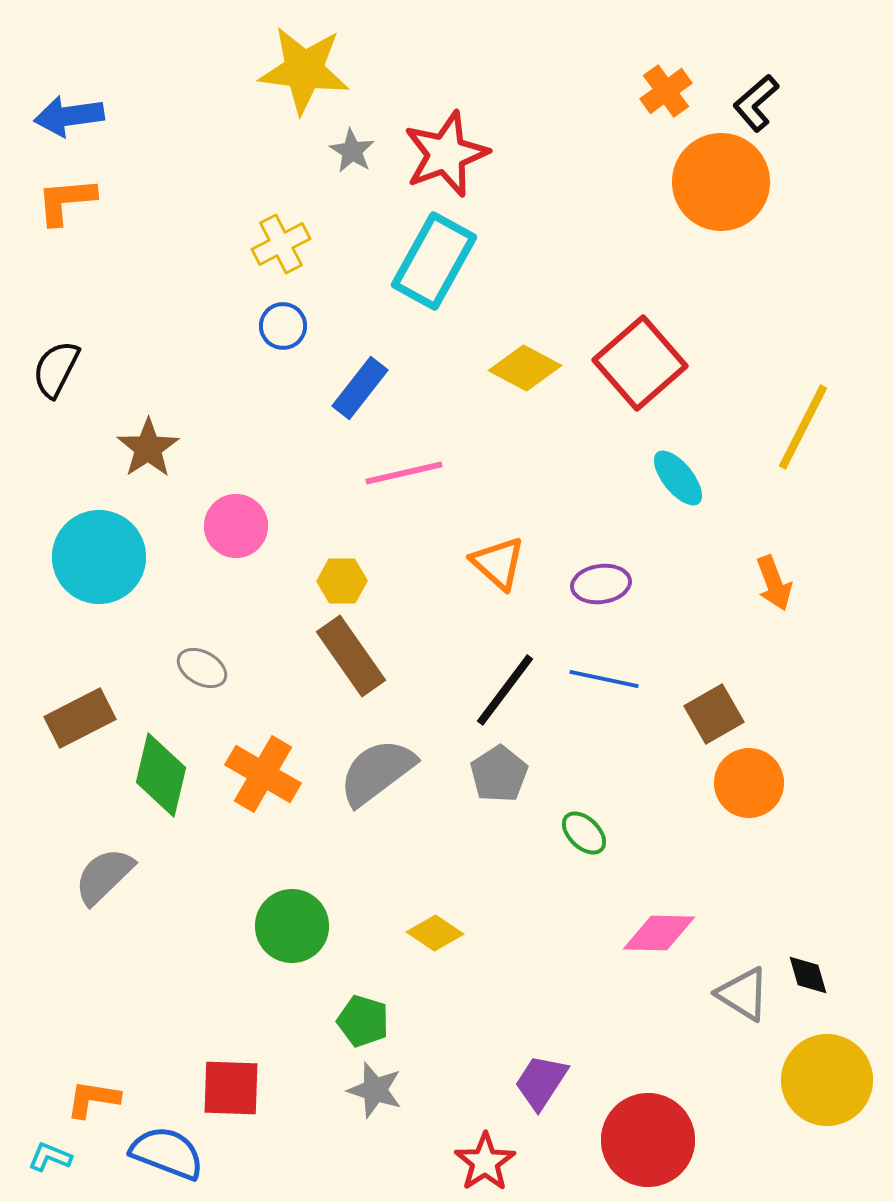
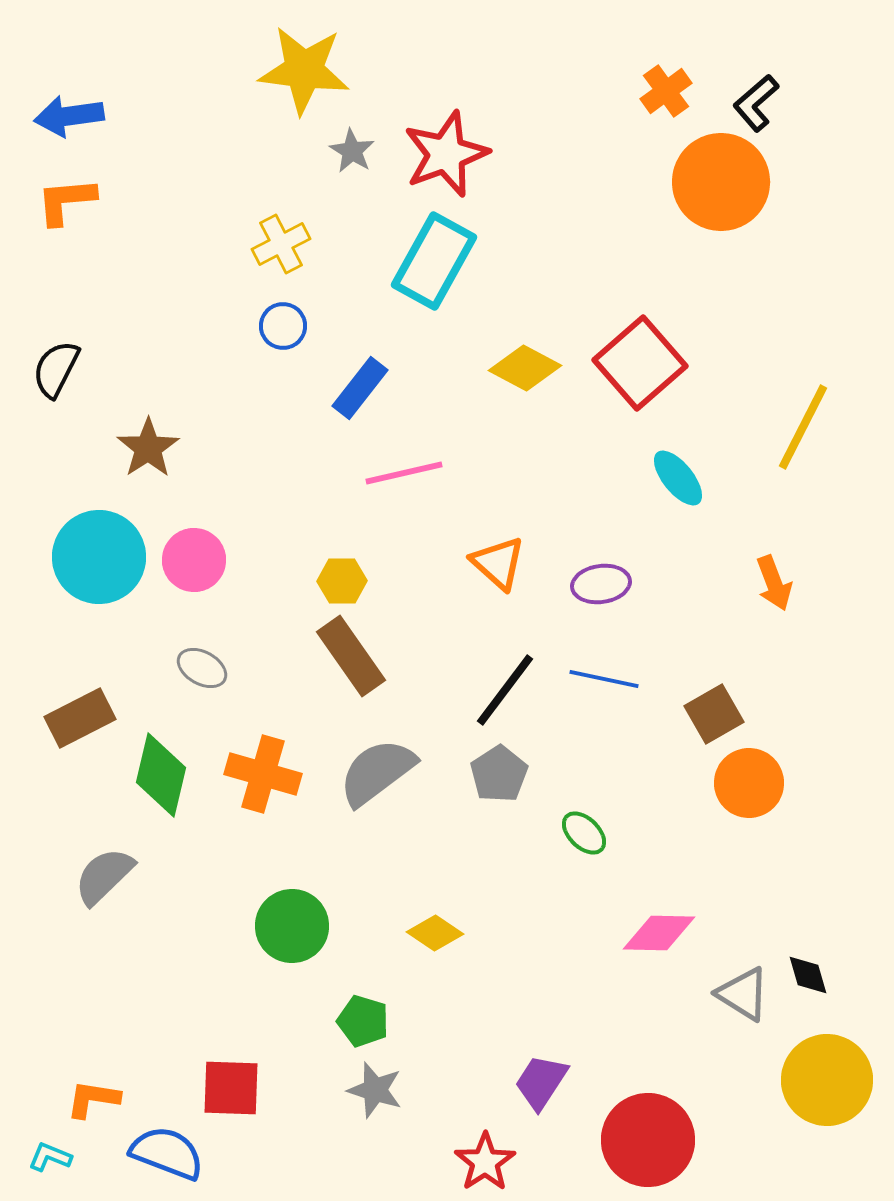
pink circle at (236, 526): moved 42 px left, 34 px down
orange cross at (263, 774): rotated 14 degrees counterclockwise
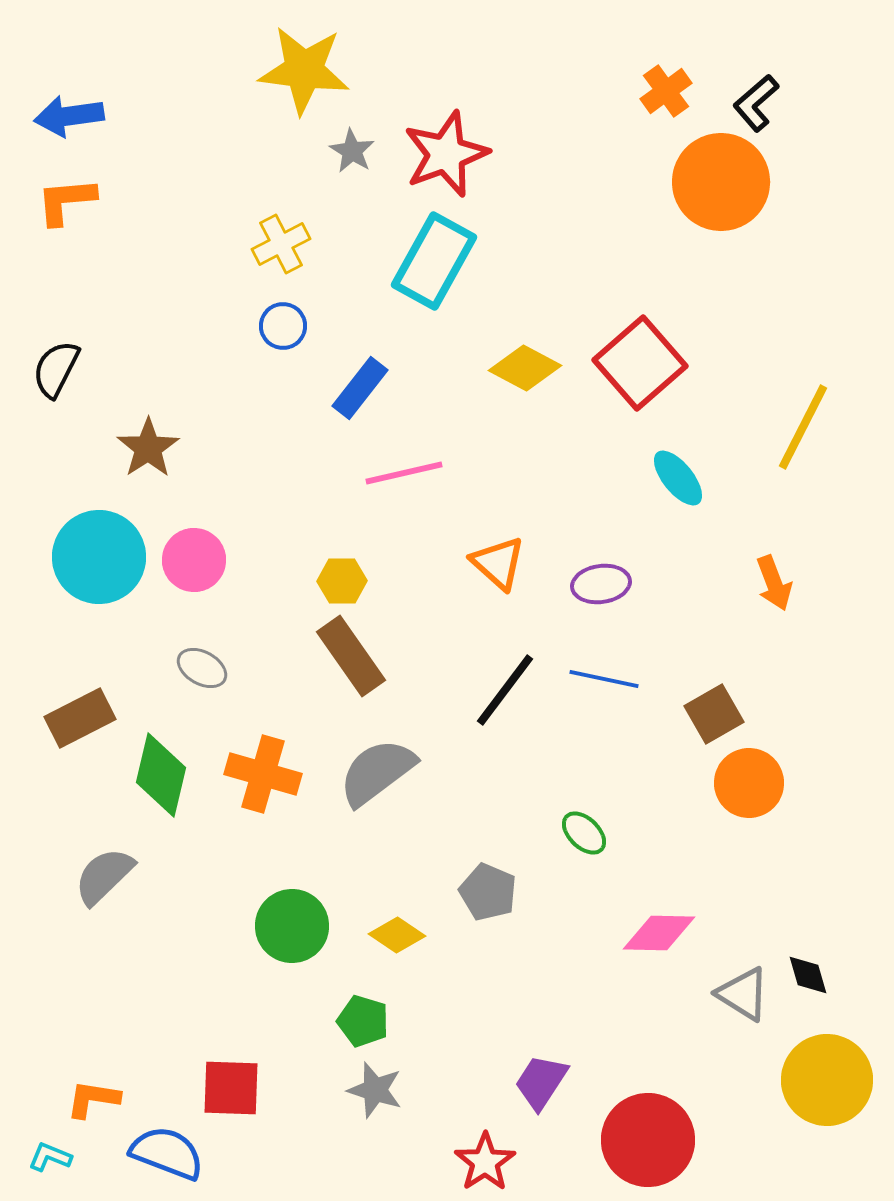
gray pentagon at (499, 774): moved 11 px left, 118 px down; rotated 16 degrees counterclockwise
yellow diamond at (435, 933): moved 38 px left, 2 px down
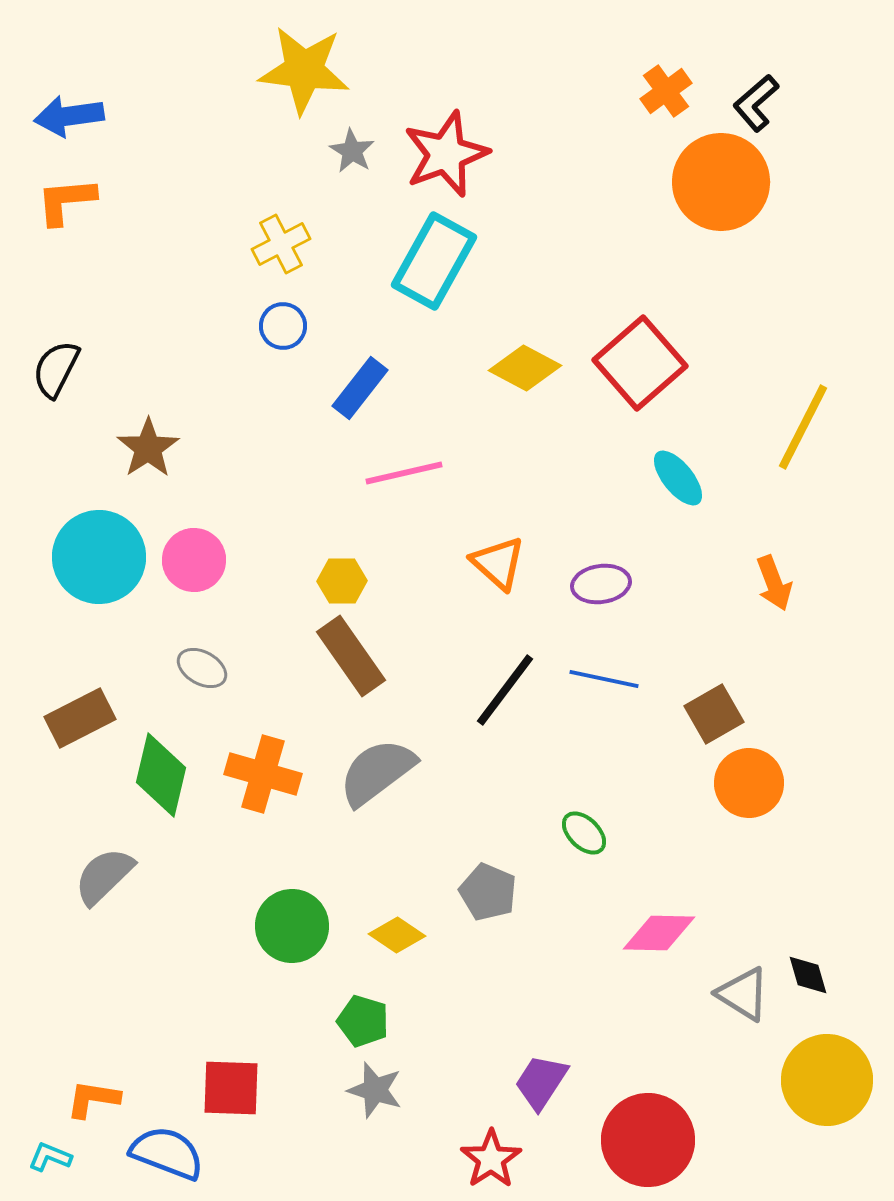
red star at (485, 1162): moved 6 px right, 3 px up
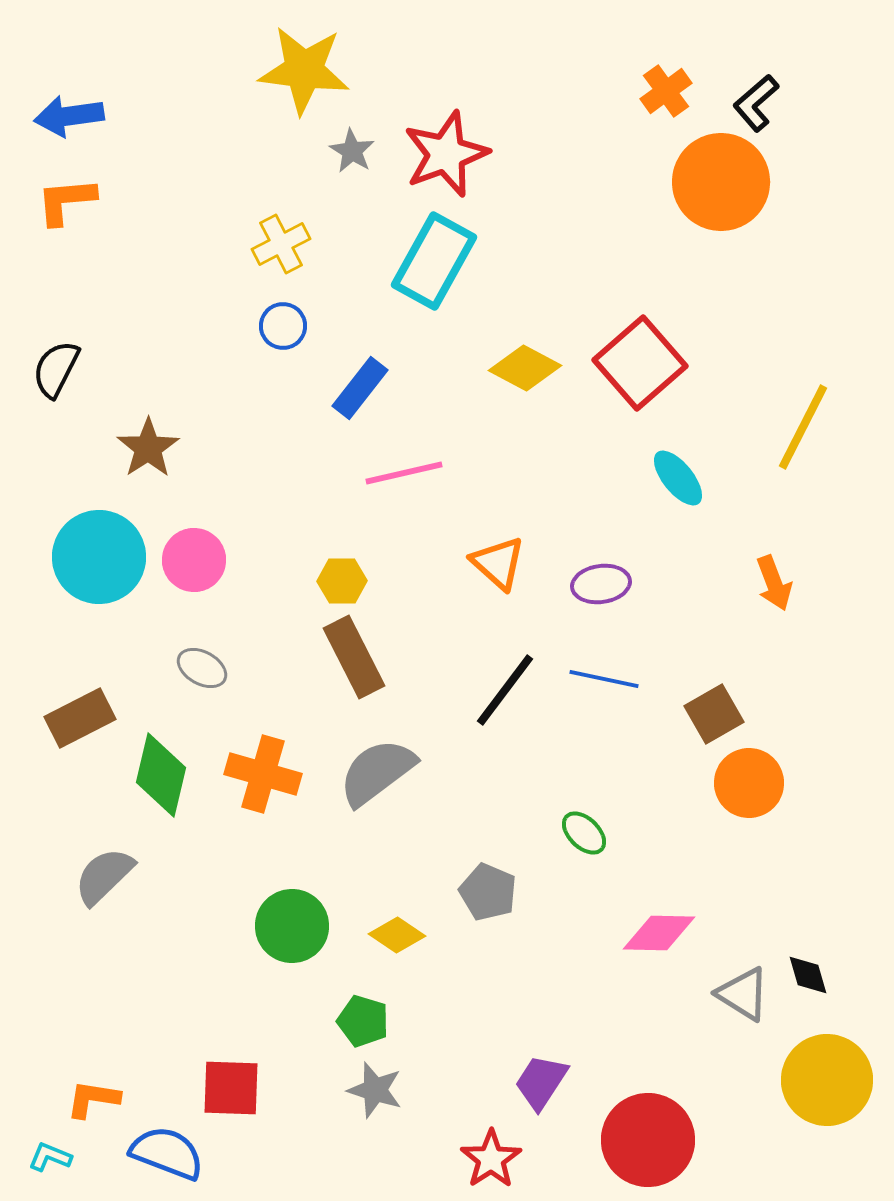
brown rectangle at (351, 656): moved 3 px right, 1 px down; rotated 8 degrees clockwise
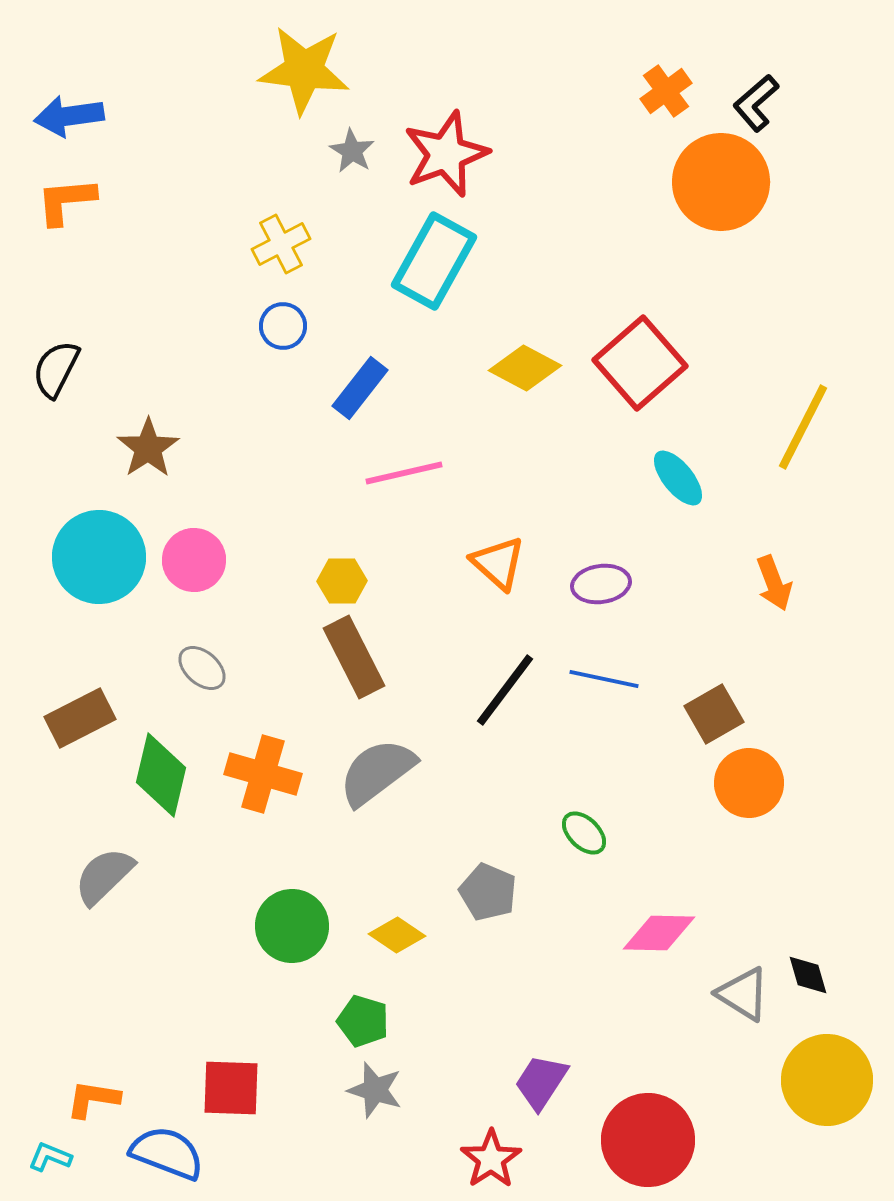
gray ellipse at (202, 668): rotated 12 degrees clockwise
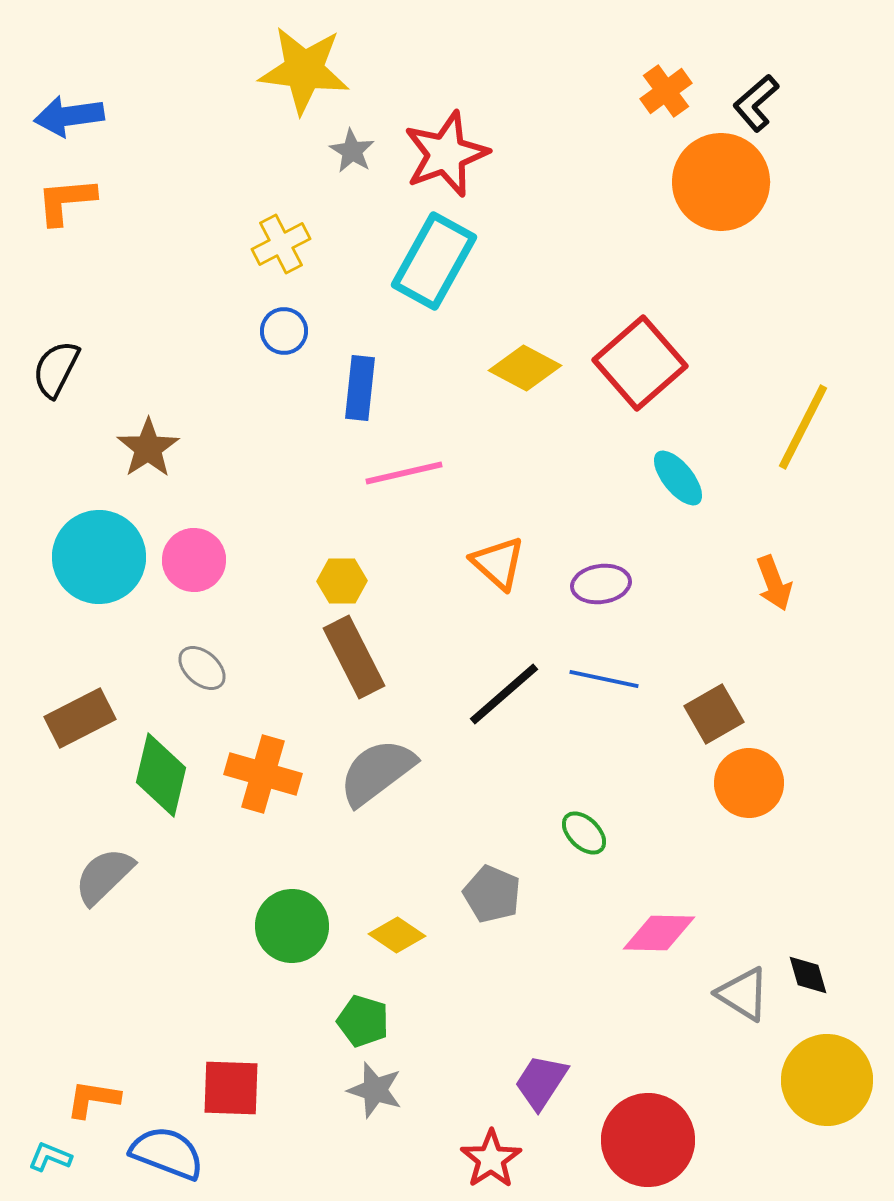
blue circle at (283, 326): moved 1 px right, 5 px down
blue rectangle at (360, 388): rotated 32 degrees counterclockwise
black line at (505, 690): moved 1 px left, 4 px down; rotated 12 degrees clockwise
gray pentagon at (488, 892): moved 4 px right, 2 px down
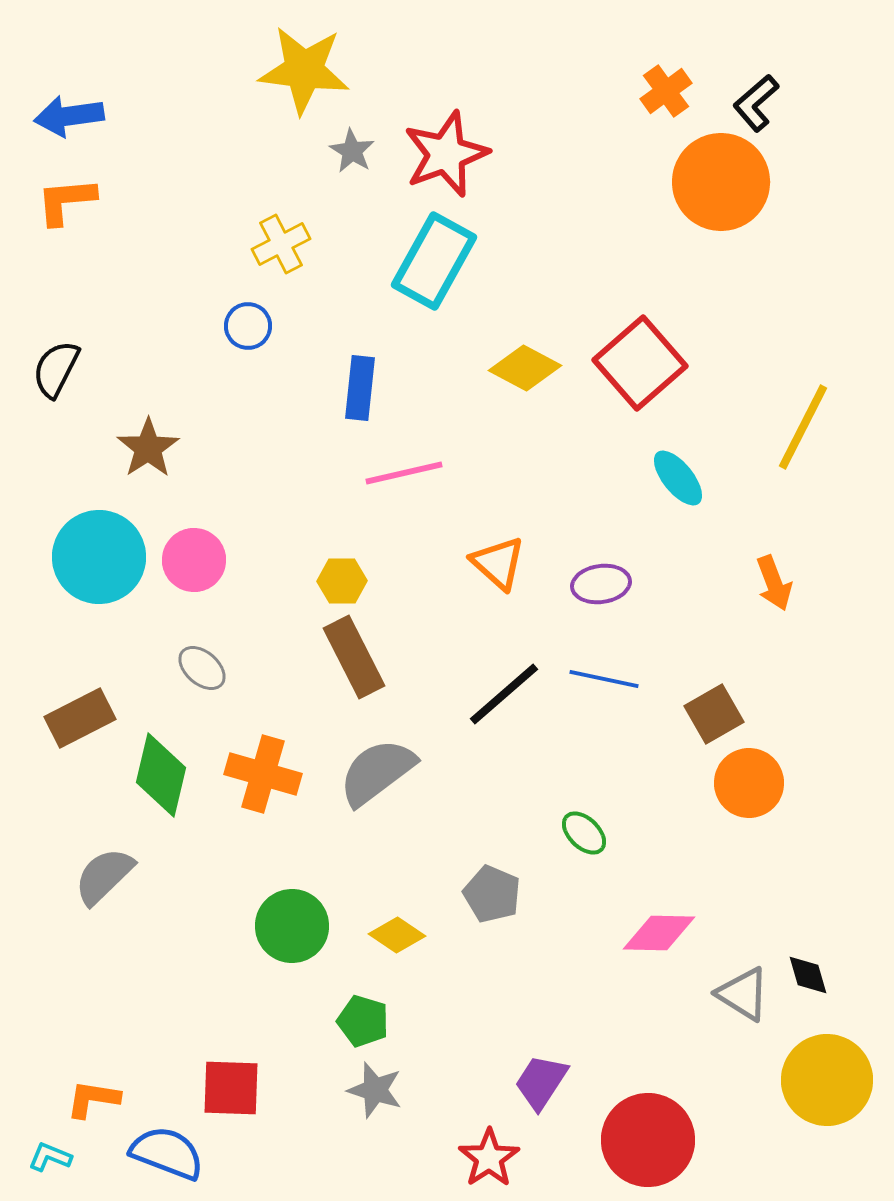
blue circle at (284, 331): moved 36 px left, 5 px up
red star at (491, 1159): moved 2 px left, 1 px up
